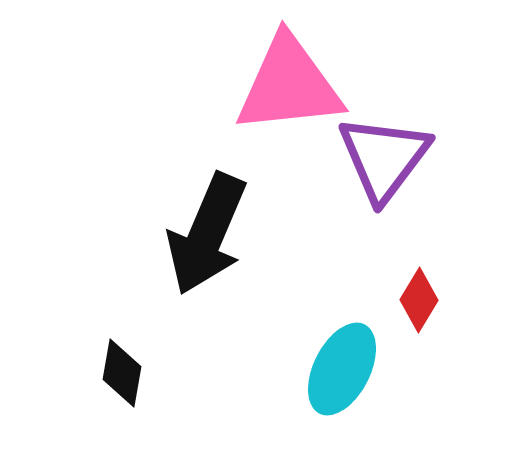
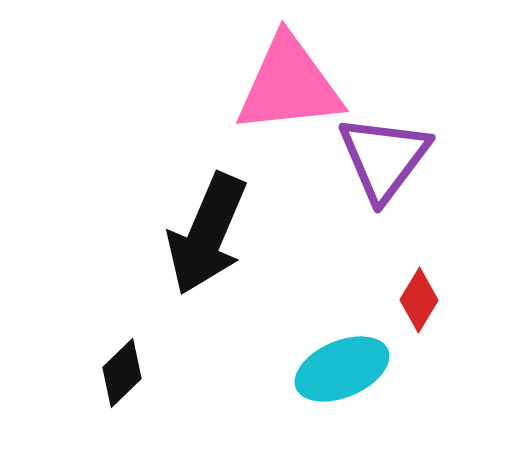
cyan ellipse: rotated 40 degrees clockwise
black diamond: rotated 36 degrees clockwise
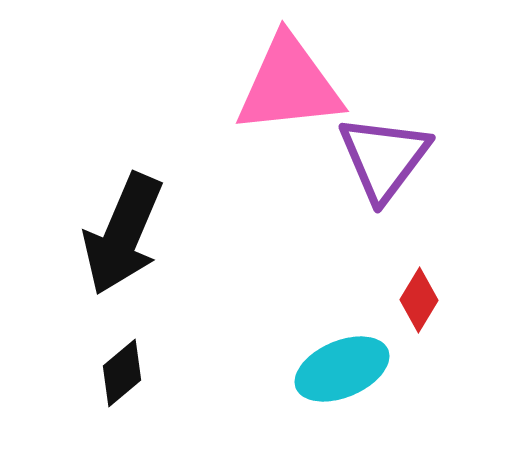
black arrow: moved 84 px left
black diamond: rotated 4 degrees clockwise
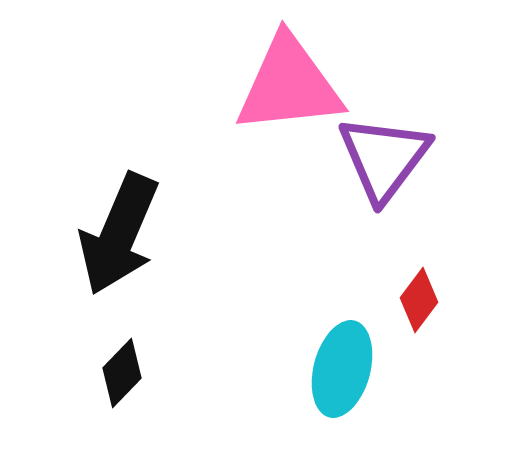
black arrow: moved 4 px left
red diamond: rotated 6 degrees clockwise
cyan ellipse: rotated 52 degrees counterclockwise
black diamond: rotated 6 degrees counterclockwise
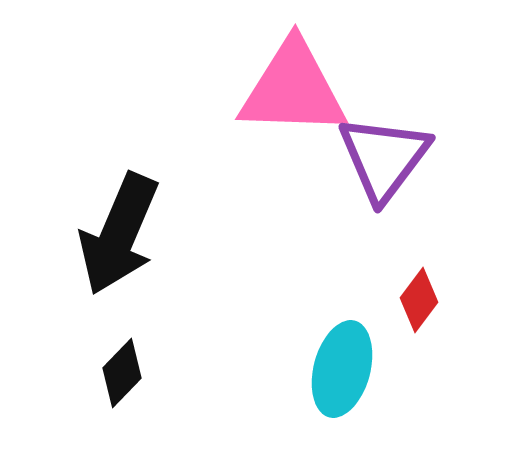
pink triangle: moved 4 px right, 4 px down; rotated 8 degrees clockwise
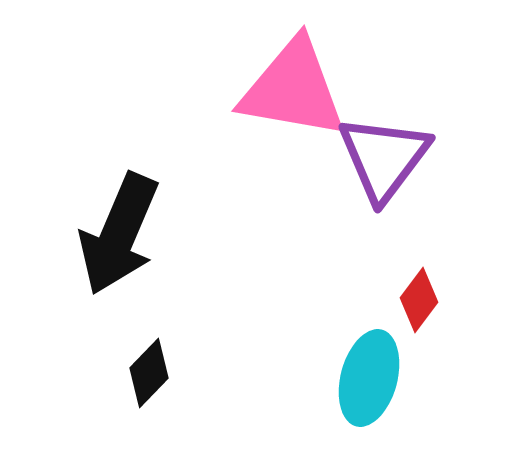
pink triangle: rotated 8 degrees clockwise
cyan ellipse: moved 27 px right, 9 px down
black diamond: moved 27 px right
